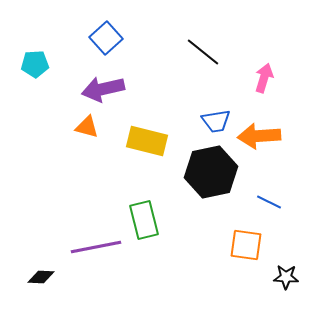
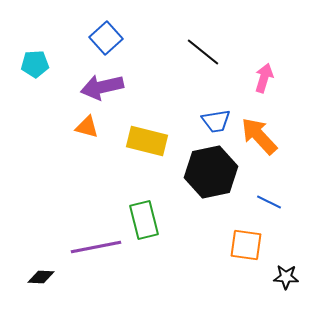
purple arrow: moved 1 px left, 2 px up
orange arrow: rotated 51 degrees clockwise
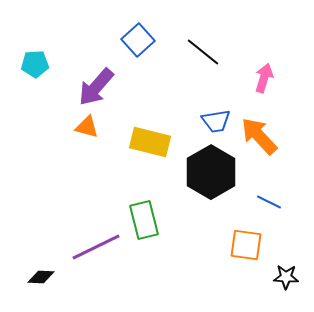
blue square: moved 32 px right, 2 px down
purple arrow: moved 6 px left; rotated 36 degrees counterclockwise
yellow rectangle: moved 3 px right, 1 px down
black hexagon: rotated 18 degrees counterclockwise
purple line: rotated 15 degrees counterclockwise
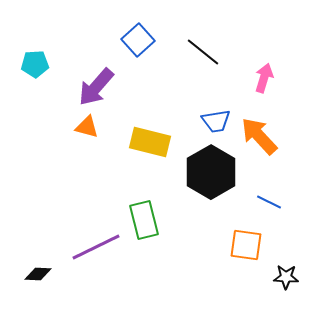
black diamond: moved 3 px left, 3 px up
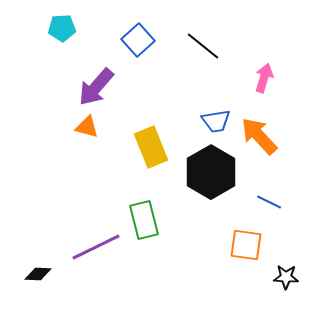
black line: moved 6 px up
cyan pentagon: moved 27 px right, 36 px up
yellow rectangle: moved 1 px right, 5 px down; rotated 54 degrees clockwise
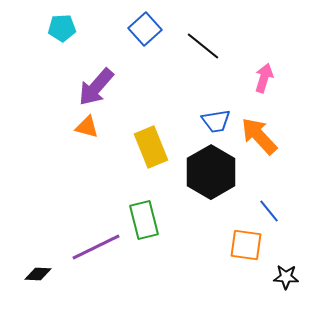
blue square: moved 7 px right, 11 px up
blue line: moved 9 px down; rotated 25 degrees clockwise
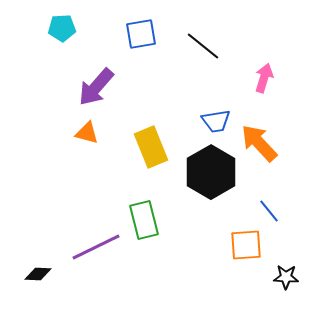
blue square: moved 4 px left, 5 px down; rotated 32 degrees clockwise
orange triangle: moved 6 px down
orange arrow: moved 7 px down
orange square: rotated 12 degrees counterclockwise
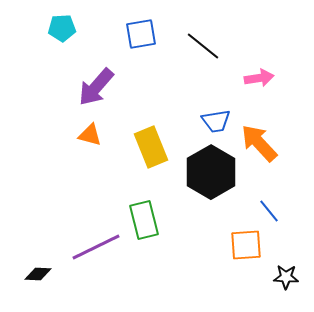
pink arrow: moved 5 px left; rotated 64 degrees clockwise
orange triangle: moved 3 px right, 2 px down
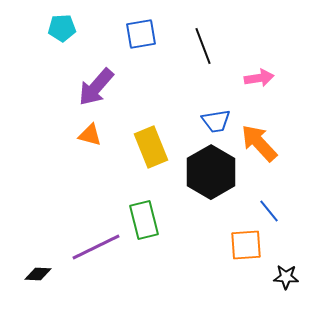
black line: rotated 30 degrees clockwise
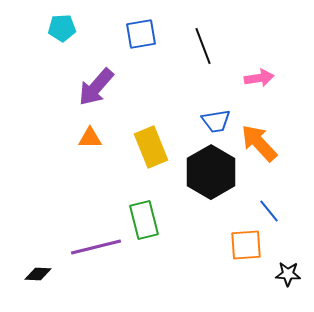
orange triangle: moved 3 px down; rotated 15 degrees counterclockwise
purple line: rotated 12 degrees clockwise
black star: moved 2 px right, 3 px up
